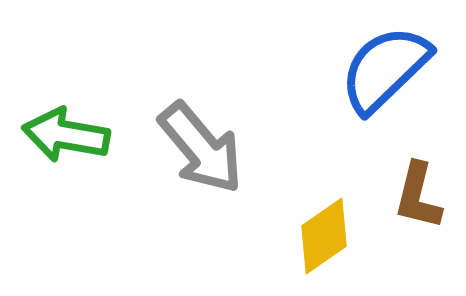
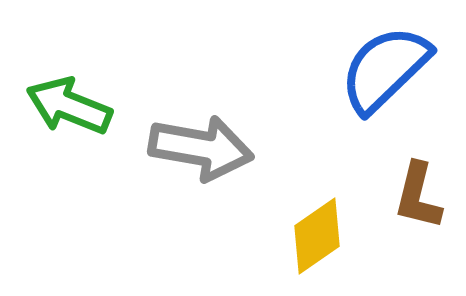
green arrow: moved 3 px right, 29 px up; rotated 12 degrees clockwise
gray arrow: rotated 40 degrees counterclockwise
yellow diamond: moved 7 px left
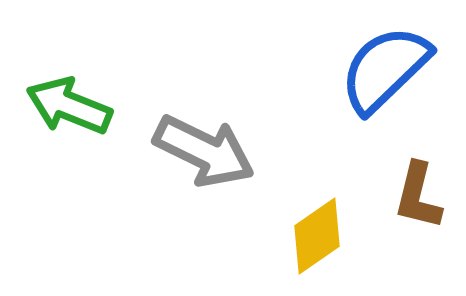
gray arrow: moved 3 px right, 3 px down; rotated 16 degrees clockwise
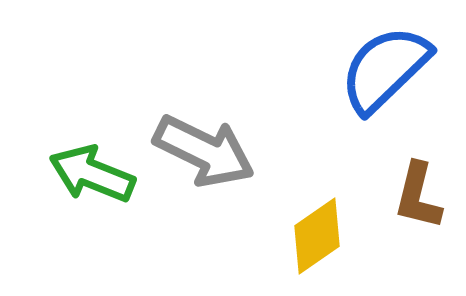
green arrow: moved 23 px right, 68 px down
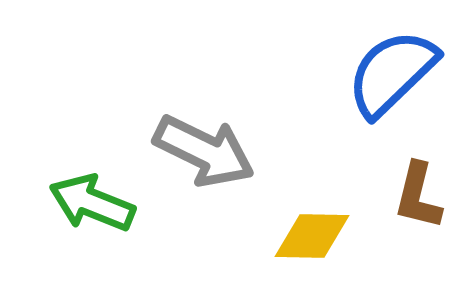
blue semicircle: moved 7 px right, 4 px down
green arrow: moved 29 px down
yellow diamond: moved 5 px left; rotated 36 degrees clockwise
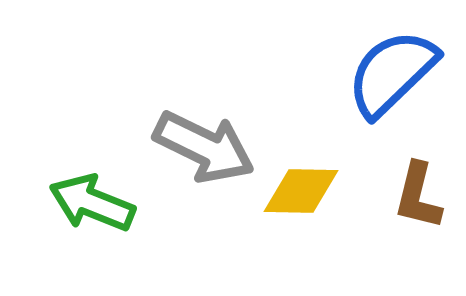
gray arrow: moved 4 px up
yellow diamond: moved 11 px left, 45 px up
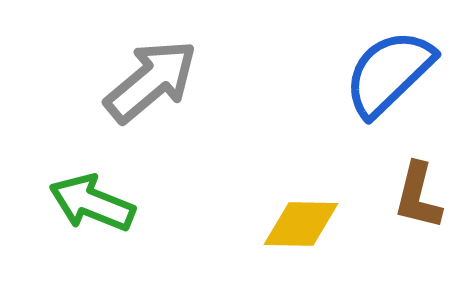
blue semicircle: moved 3 px left
gray arrow: moved 53 px left, 66 px up; rotated 66 degrees counterclockwise
yellow diamond: moved 33 px down
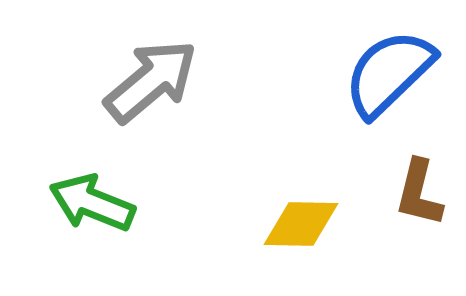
brown L-shape: moved 1 px right, 3 px up
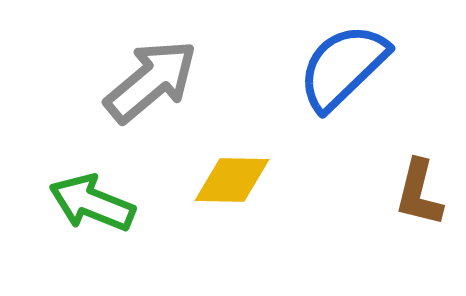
blue semicircle: moved 46 px left, 6 px up
yellow diamond: moved 69 px left, 44 px up
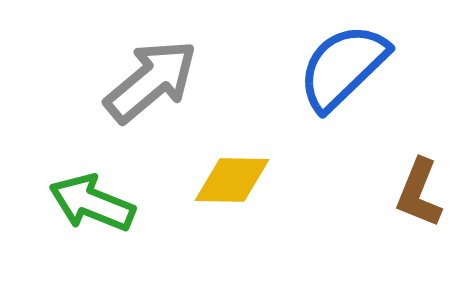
brown L-shape: rotated 8 degrees clockwise
